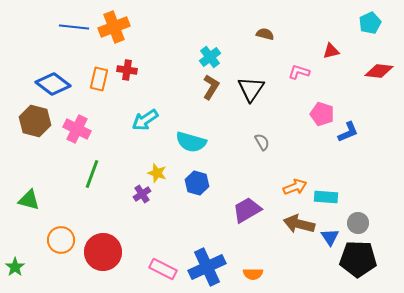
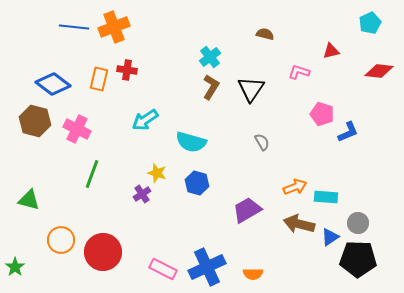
blue triangle: rotated 30 degrees clockwise
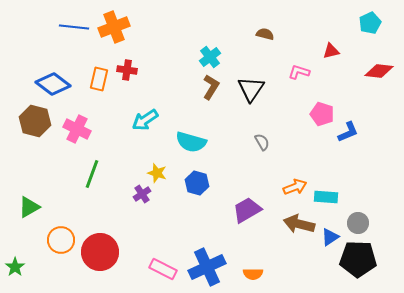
green triangle: moved 7 px down; rotated 45 degrees counterclockwise
red circle: moved 3 px left
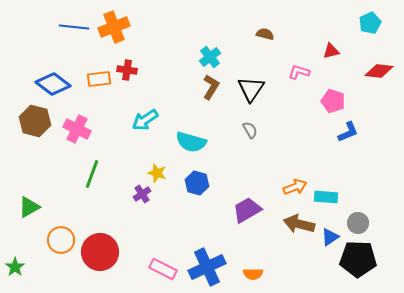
orange rectangle: rotated 70 degrees clockwise
pink pentagon: moved 11 px right, 13 px up
gray semicircle: moved 12 px left, 12 px up
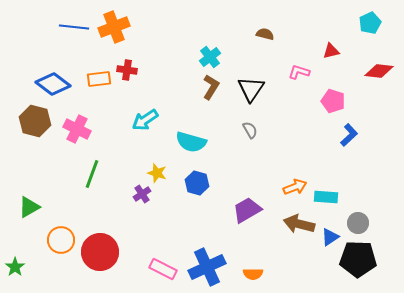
blue L-shape: moved 1 px right, 3 px down; rotated 20 degrees counterclockwise
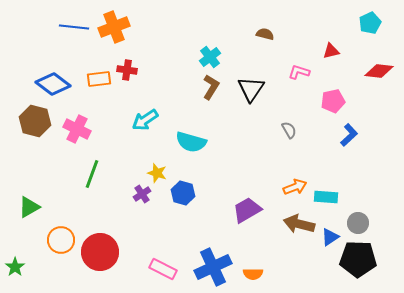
pink pentagon: rotated 30 degrees counterclockwise
gray semicircle: moved 39 px right
blue hexagon: moved 14 px left, 10 px down
blue cross: moved 6 px right
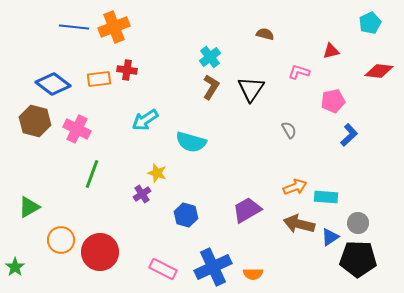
blue hexagon: moved 3 px right, 22 px down
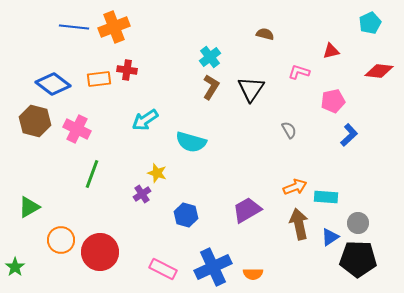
brown arrow: rotated 64 degrees clockwise
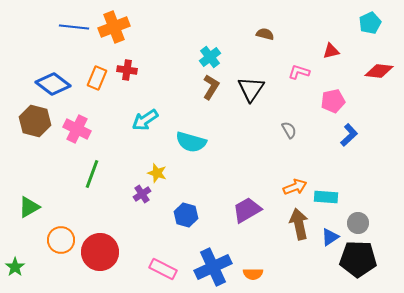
orange rectangle: moved 2 px left, 1 px up; rotated 60 degrees counterclockwise
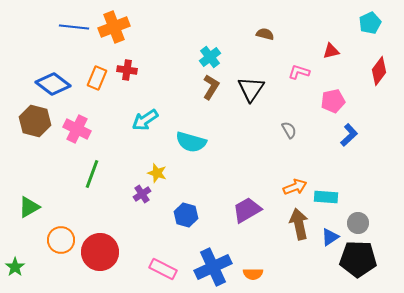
red diamond: rotated 60 degrees counterclockwise
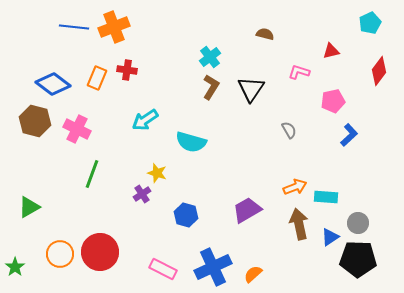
orange circle: moved 1 px left, 14 px down
orange semicircle: rotated 138 degrees clockwise
